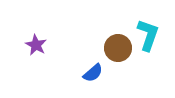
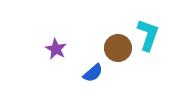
purple star: moved 20 px right, 4 px down
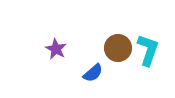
cyan L-shape: moved 15 px down
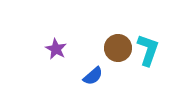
blue semicircle: moved 3 px down
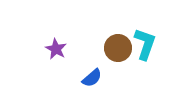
cyan L-shape: moved 3 px left, 6 px up
blue semicircle: moved 1 px left, 2 px down
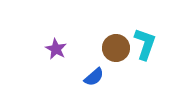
brown circle: moved 2 px left
blue semicircle: moved 2 px right, 1 px up
